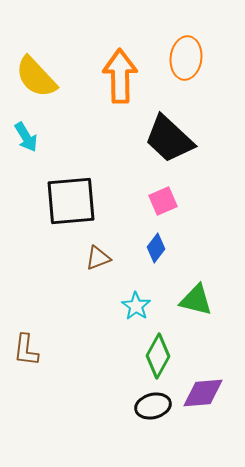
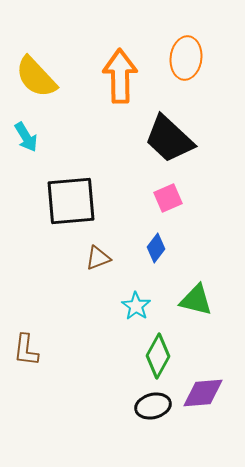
pink square: moved 5 px right, 3 px up
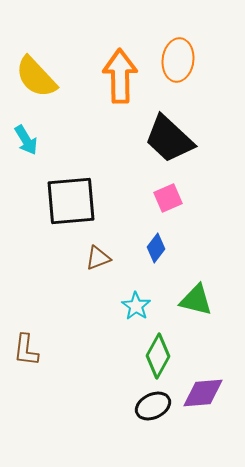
orange ellipse: moved 8 px left, 2 px down
cyan arrow: moved 3 px down
black ellipse: rotated 12 degrees counterclockwise
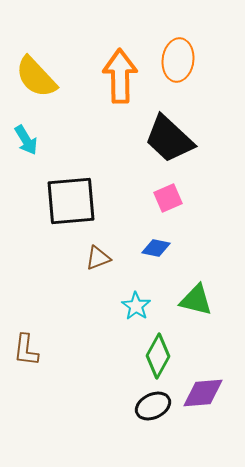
blue diamond: rotated 64 degrees clockwise
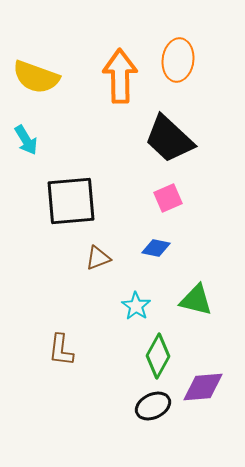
yellow semicircle: rotated 27 degrees counterclockwise
brown L-shape: moved 35 px right
purple diamond: moved 6 px up
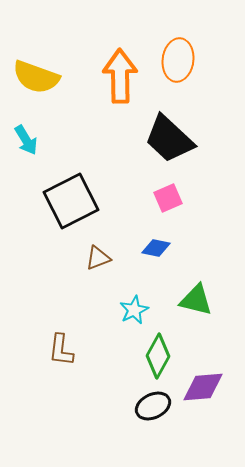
black square: rotated 22 degrees counterclockwise
cyan star: moved 2 px left, 4 px down; rotated 12 degrees clockwise
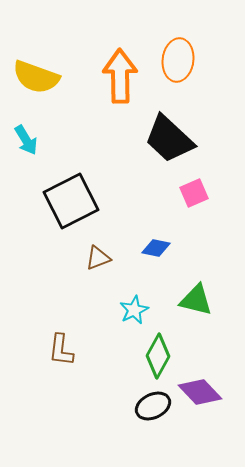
pink square: moved 26 px right, 5 px up
purple diamond: moved 3 px left, 5 px down; rotated 51 degrees clockwise
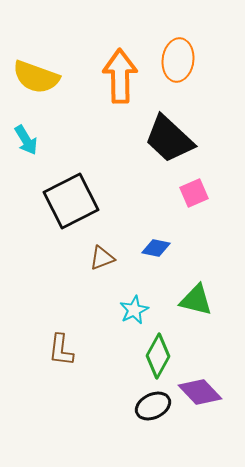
brown triangle: moved 4 px right
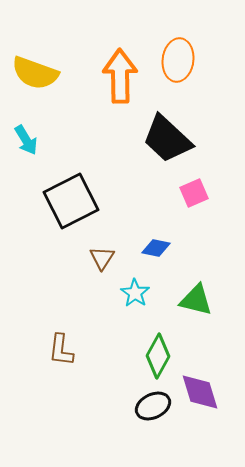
yellow semicircle: moved 1 px left, 4 px up
black trapezoid: moved 2 px left
brown triangle: rotated 36 degrees counterclockwise
cyan star: moved 1 px right, 17 px up; rotated 12 degrees counterclockwise
purple diamond: rotated 27 degrees clockwise
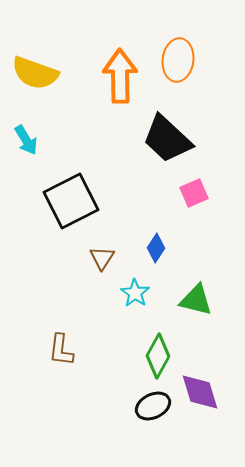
blue diamond: rotated 68 degrees counterclockwise
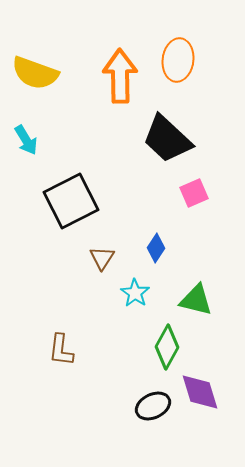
green diamond: moved 9 px right, 9 px up
